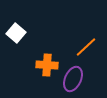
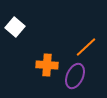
white square: moved 1 px left, 6 px up
purple ellipse: moved 2 px right, 3 px up
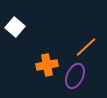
orange cross: rotated 15 degrees counterclockwise
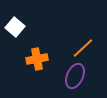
orange line: moved 3 px left, 1 px down
orange cross: moved 10 px left, 6 px up
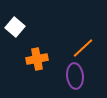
purple ellipse: rotated 30 degrees counterclockwise
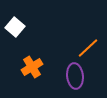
orange line: moved 5 px right
orange cross: moved 5 px left, 8 px down; rotated 20 degrees counterclockwise
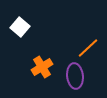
white square: moved 5 px right
orange cross: moved 10 px right
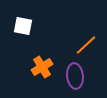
white square: moved 3 px right, 1 px up; rotated 30 degrees counterclockwise
orange line: moved 2 px left, 3 px up
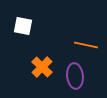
orange line: rotated 55 degrees clockwise
orange cross: rotated 15 degrees counterclockwise
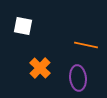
orange cross: moved 2 px left, 1 px down
purple ellipse: moved 3 px right, 2 px down
